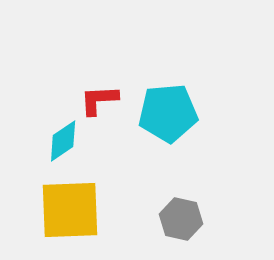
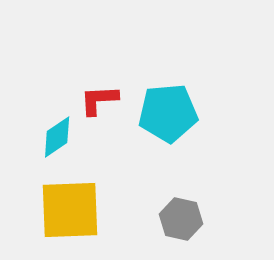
cyan diamond: moved 6 px left, 4 px up
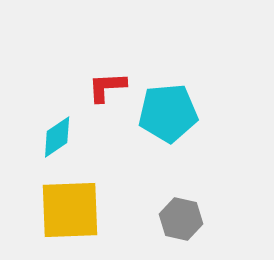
red L-shape: moved 8 px right, 13 px up
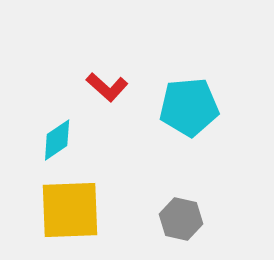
red L-shape: rotated 135 degrees counterclockwise
cyan pentagon: moved 21 px right, 6 px up
cyan diamond: moved 3 px down
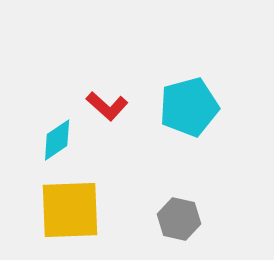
red L-shape: moved 19 px down
cyan pentagon: rotated 10 degrees counterclockwise
gray hexagon: moved 2 px left
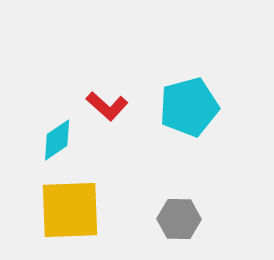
gray hexagon: rotated 12 degrees counterclockwise
